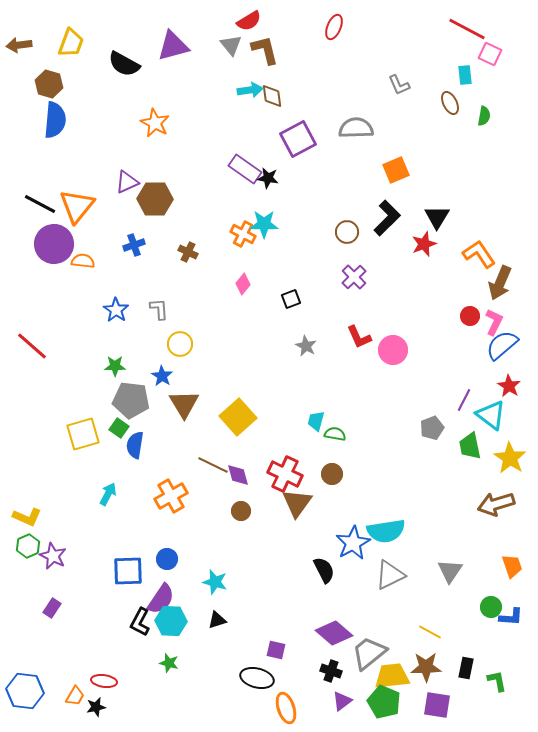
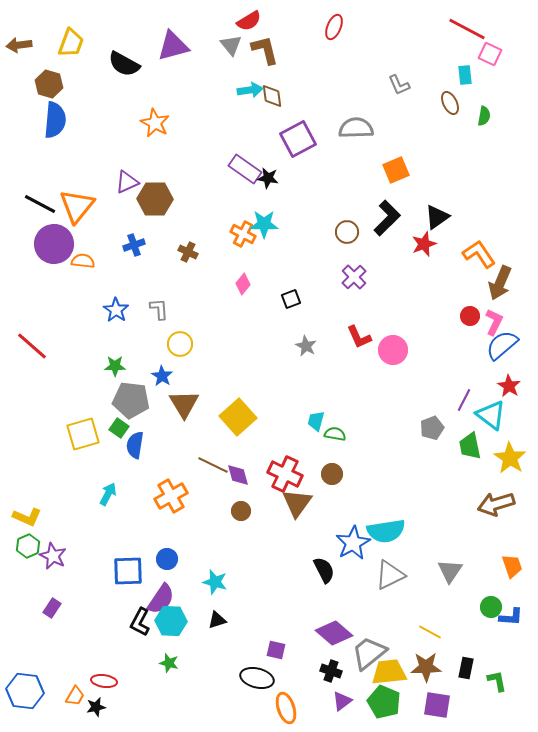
black triangle at (437, 217): rotated 24 degrees clockwise
yellow trapezoid at (392, 676): moved 3 px left, 4 px up
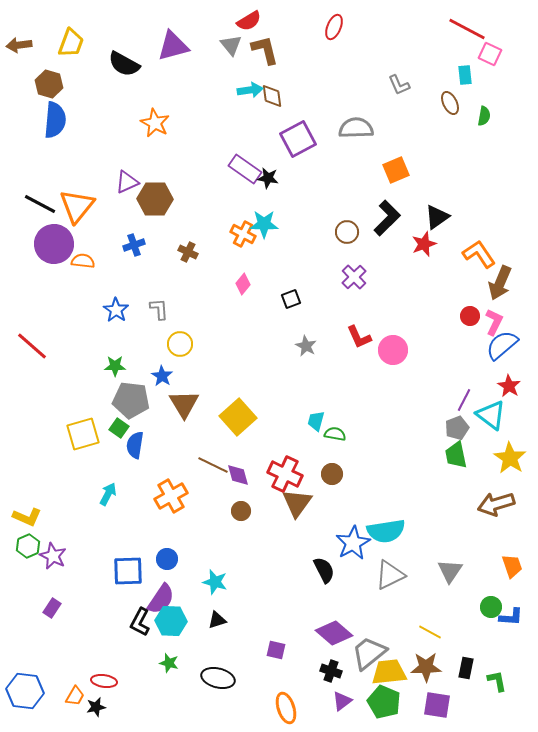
gray pentagon at (432, 428): moved 25 px right
green trapezoid at (470, 446): moved 14 px left, 9 px down
black ellipse at (257, 678): moved 39 px left
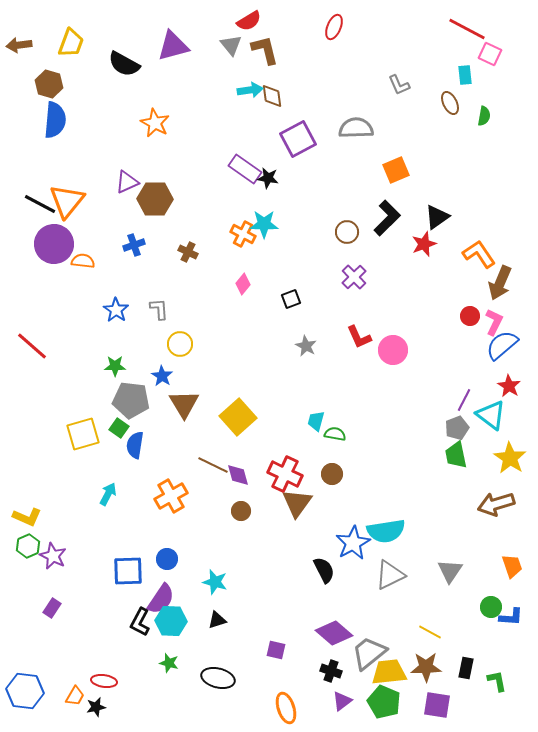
orange triangle at (77, 206): moved 10 px left, 5 px up
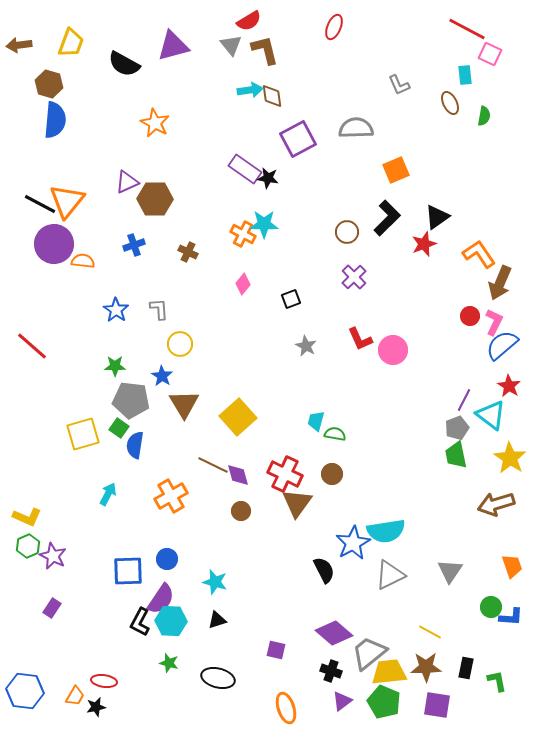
red L-shape at (359, 337): moved 1 px right, 2 px down
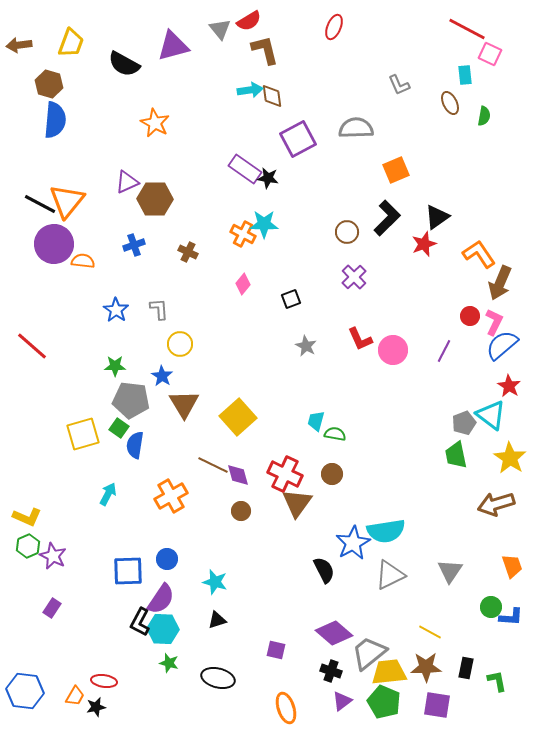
gray triangle at (231, 45): moved 11 px left, 16 px up
purple line at (464, 400): moved 20 px left, 49 px up
gray pentagon at (457, 428): moved 7 px right, 5 px up
cyan hexagon at (171, 621): moved 8 px left, 8 px down
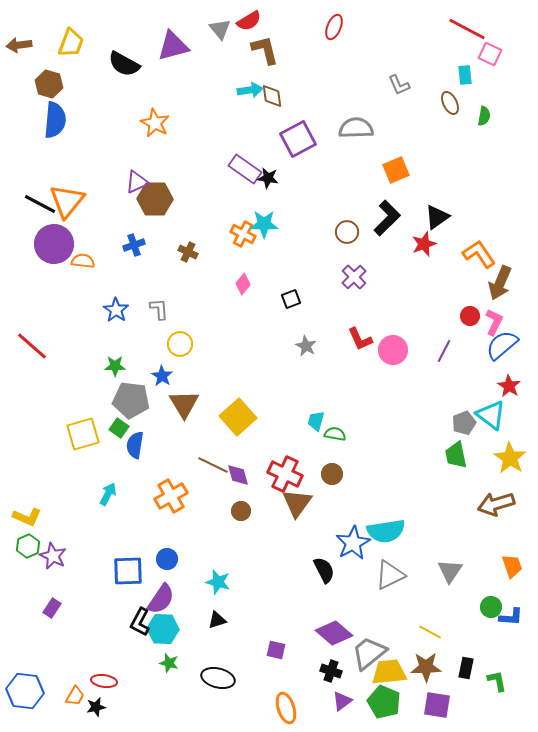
purple triangle at (127, 182): moved 10 px right
cyan star at (215, 582): moved 3 px right
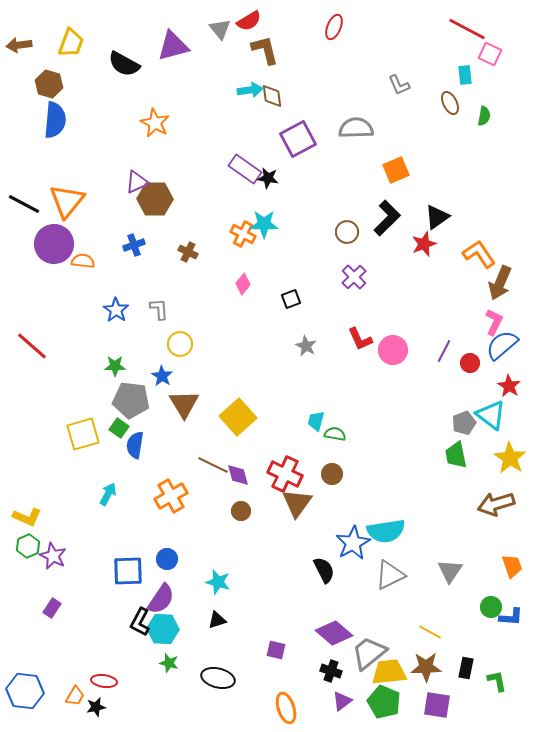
black line at (40, 204): moved 16 px left
red circle at (470, 316): moved 47 px down
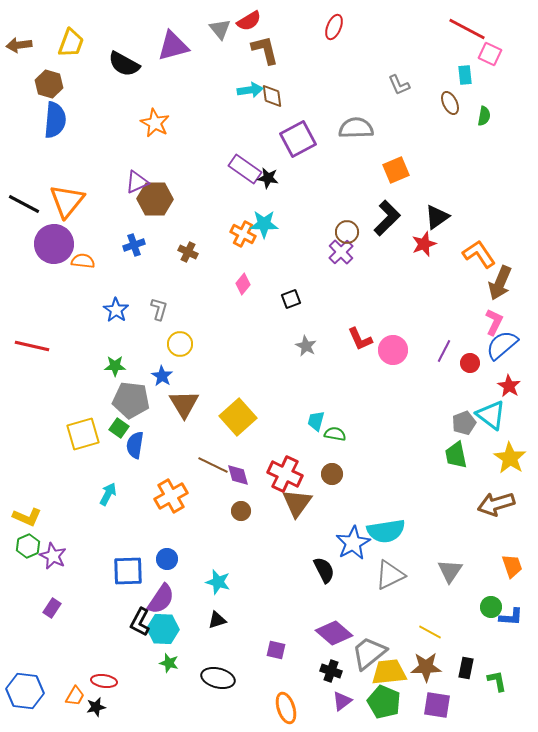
purple cross at (354, 277): moved 13 px left, 25 px up
gray L-shape at (159, 309): rotated 20 degrees clockwise
red line at (32, 346): rotated 28 degrees counterclockwise
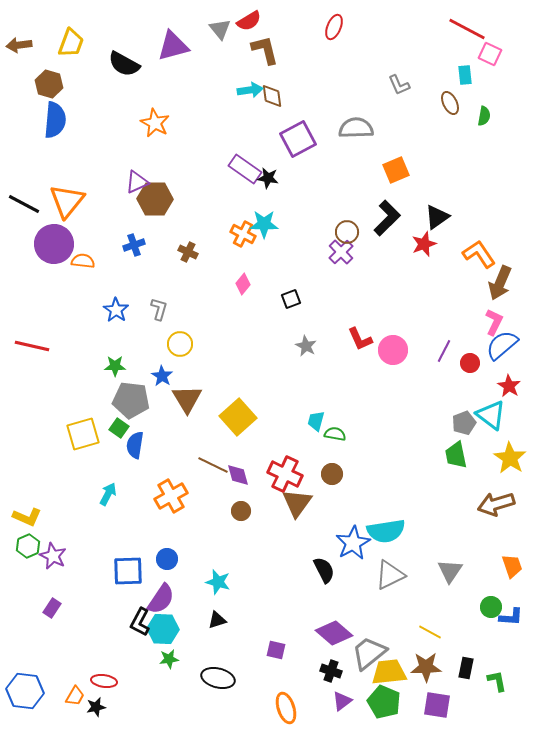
brown triangle at (184, 404): moved 3 px right, 5 px up
green star at (169, 663): moved 4 px up; rotated 24 degrees counterclockwise
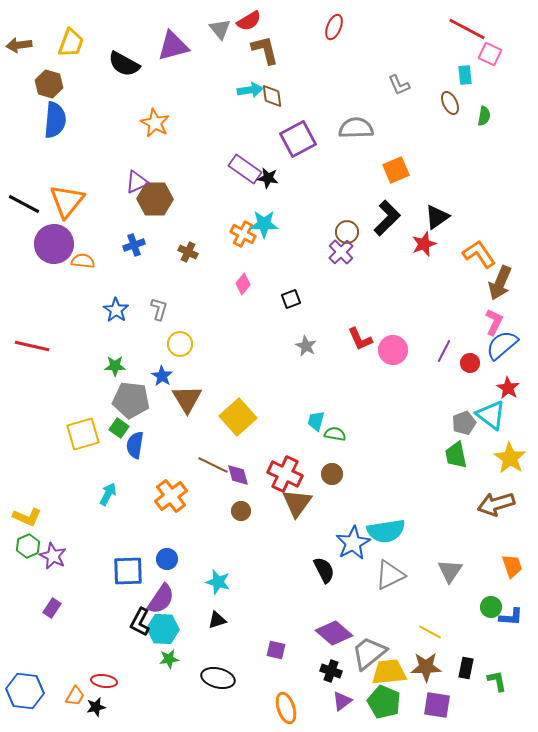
red star at (509, 386): moved 1 px left, 2 px down
orange cross at (171, 496): rotated 8 degrees counterclockwise
